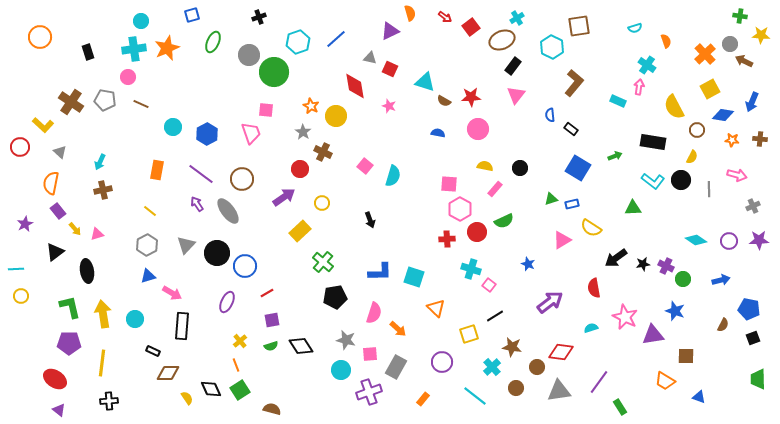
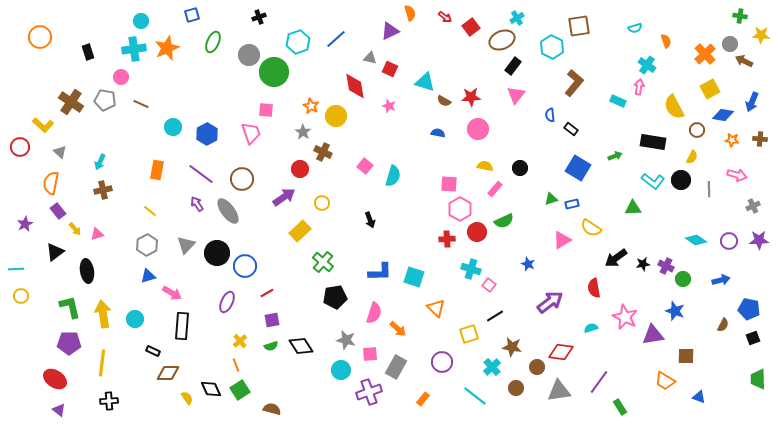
pink circle at (128, 77): moved 7 px left
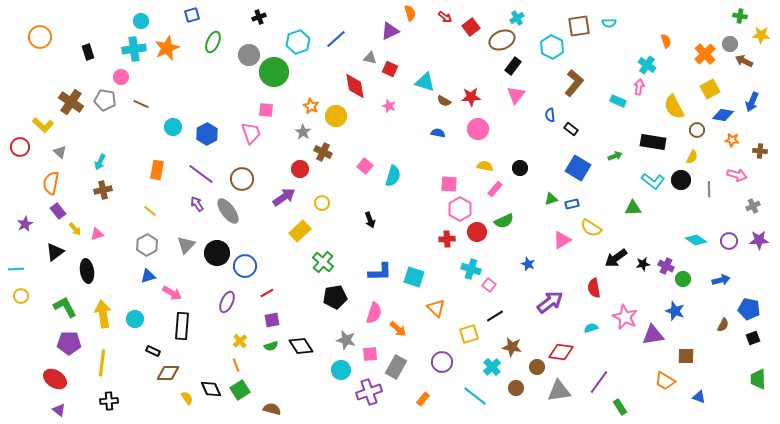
cyan semicircle at (635, 28): moved 26 px left, 5 px up; rotated 16 degrees clockwise
brown cross at (760, 139): moved 12 px down
green L-shape at (70, 307): moved 5 px left; rotated 15 degrees counterclockwise
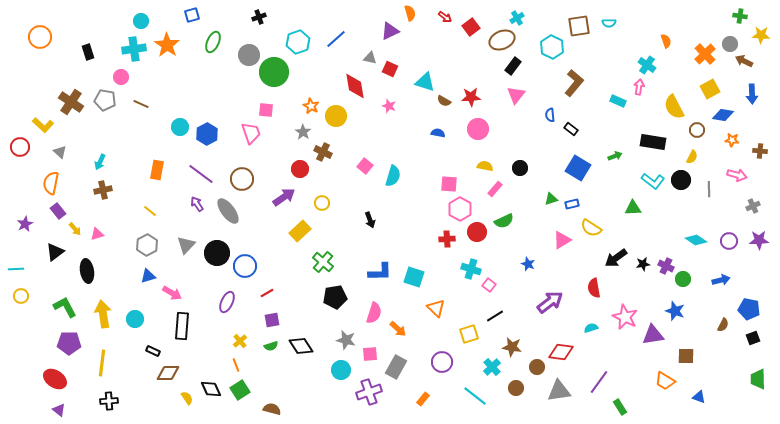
orange star at (167, 48): moved 3 px up; rotated 15 degrees counterclockwise
blue arrow at (752, 102): moved 8 px up; rotated 24 degrees counterclockwise
cyan circle at (173, 127): moved 7 px right
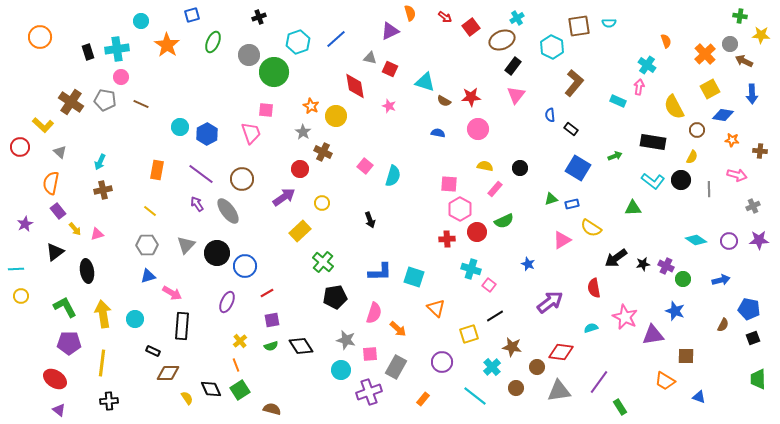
cyan cross at (134, 49): moved 17 px left
gray hexagon at (147, 245): rotated 25 degrees clockwise
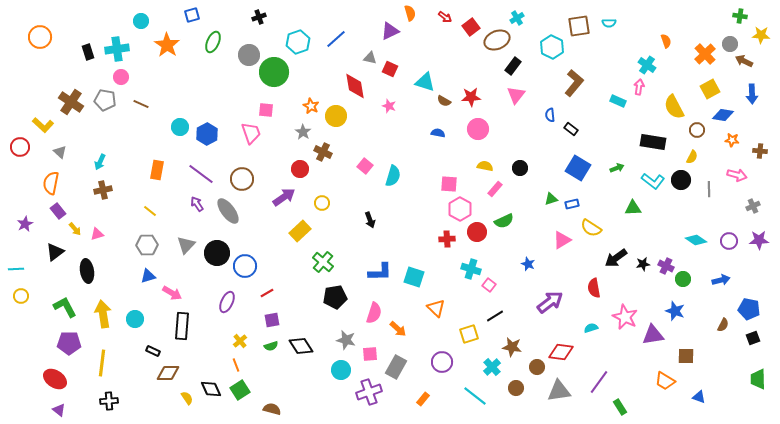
brown ellipse at (502, 40): moved 5 px left
green arrow at (615, 156): moved 2 px right, 12 px down
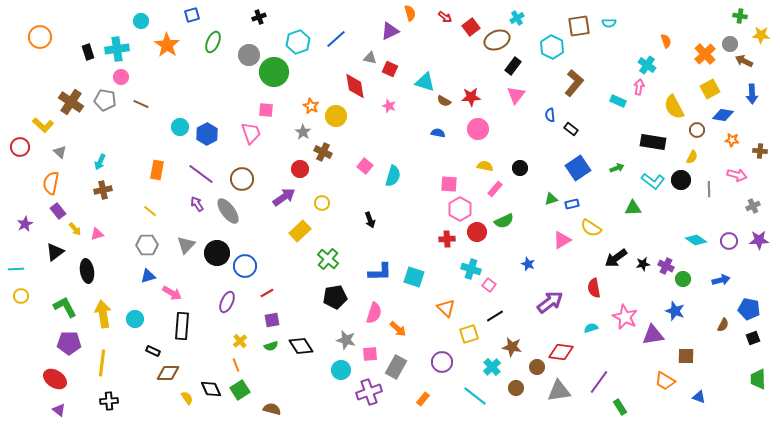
blue square at (578, 168): rotated 25 degrees clockwise
green cross at (323, 262): moved 5 px right, 3 px up
orange triangle at (436, 308): moved 10 px right
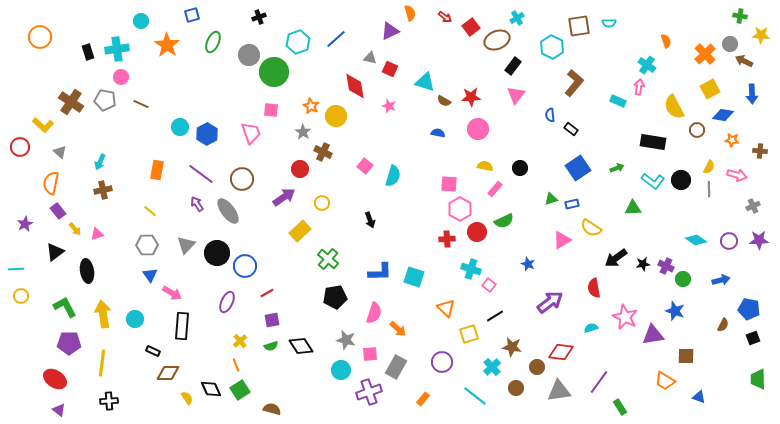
pink square at (266, 110): moved 5 px right
yellow semicircle at (692, 157): moved 17 px right, 10 px down
blue triangle at (148, 276): moved 2 px right, 1 px up; rotated 49 degrees counterclockwise
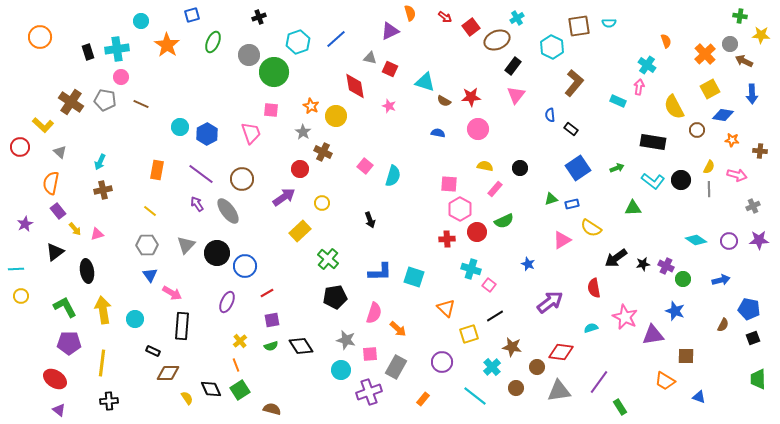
yellow arrow at (103, 314): moved 4 px up
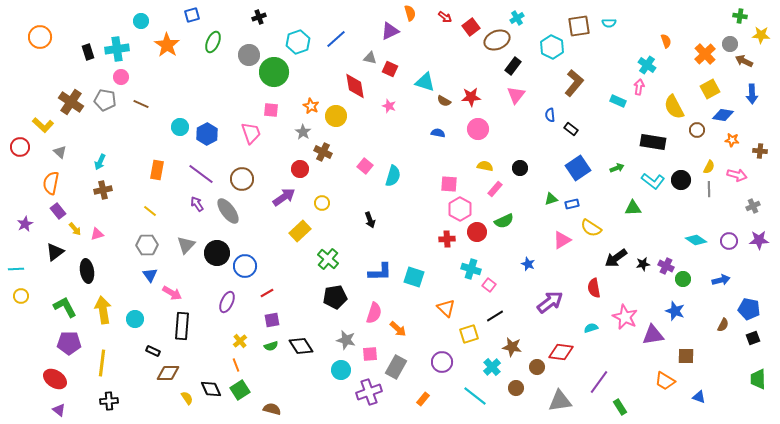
gray triangle at (559, 391): moved 1 px right, 10 px down
